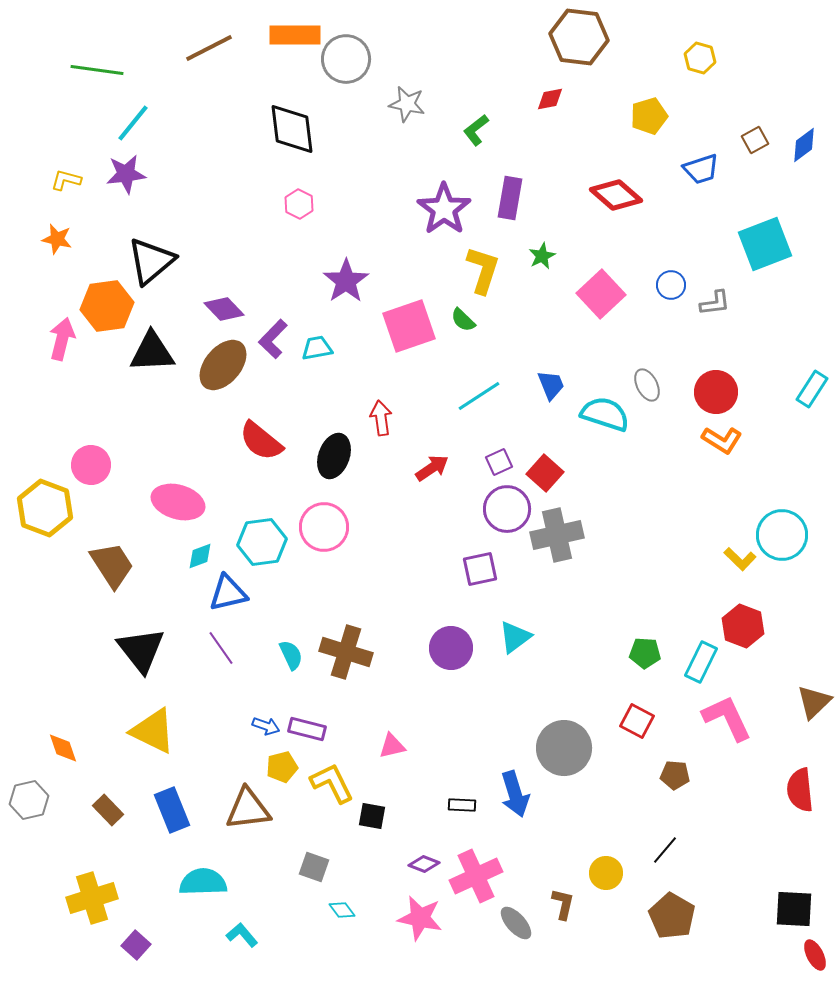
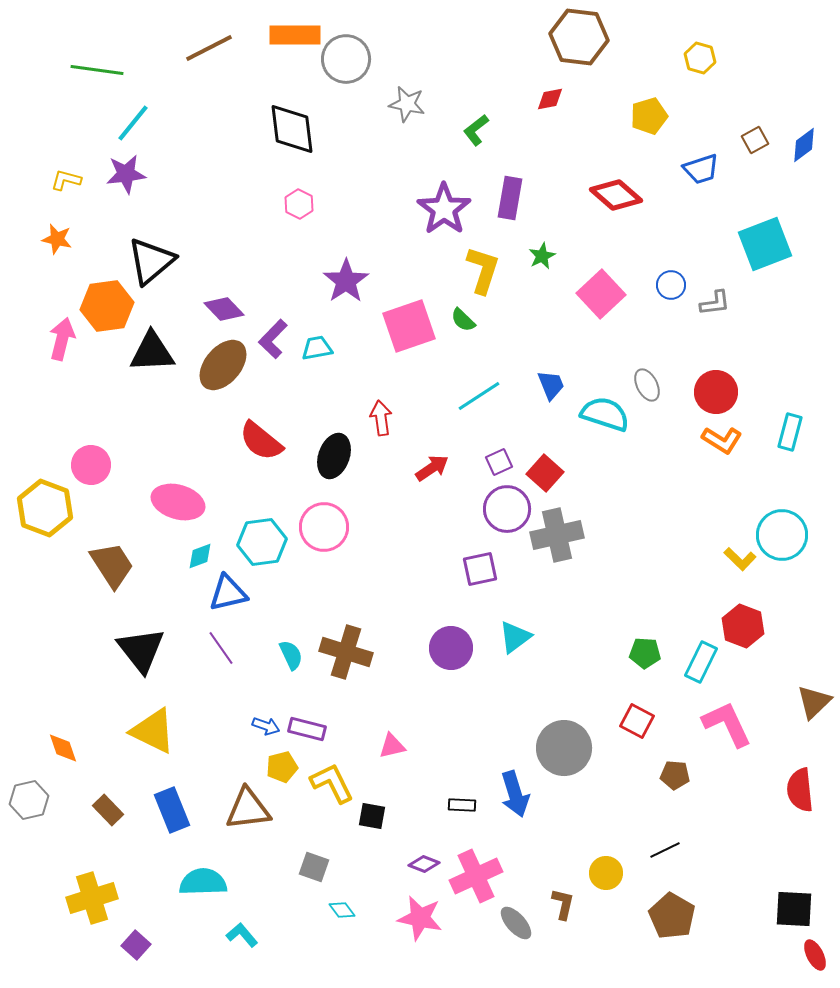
cyan rectangle at (812, 389): moved 22 px left, 43 px down; rotated 18 degrees counterclockwise
pink L-shape at (727, 718): moved 6 px down
black line at (665, 850): rotated 24 degrees clockwise
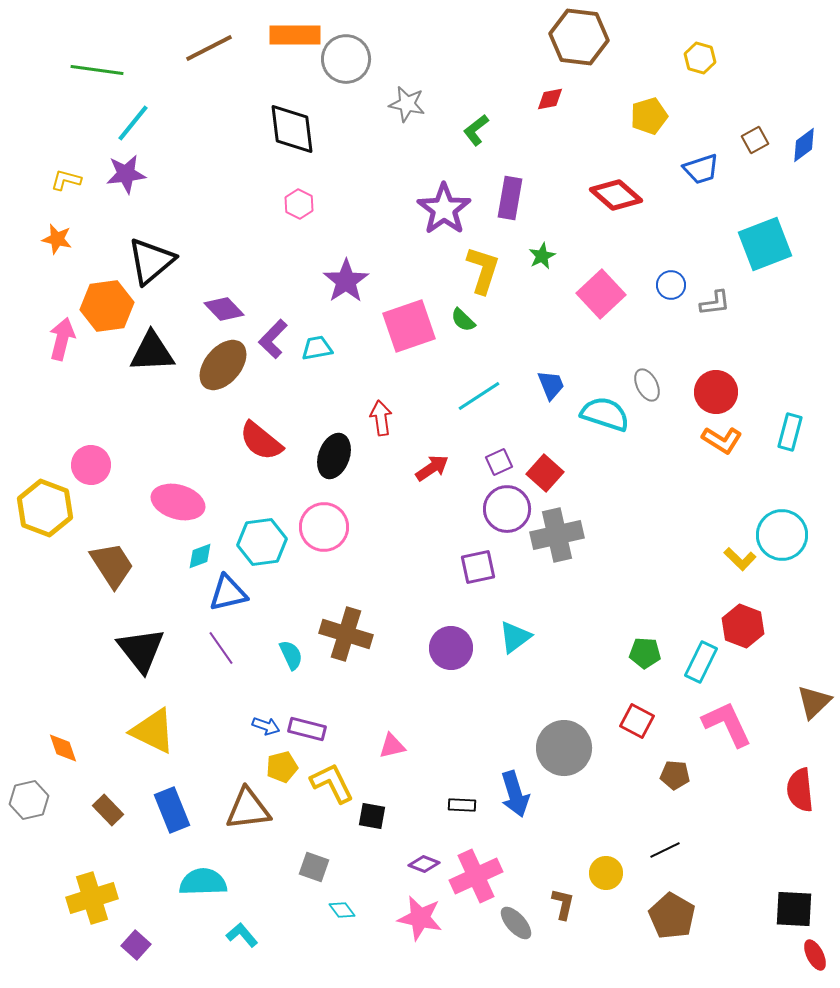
purple square at (480, 569): moved 2 px left, 2 px up
brown cross at (346, 652): moved 18 px up
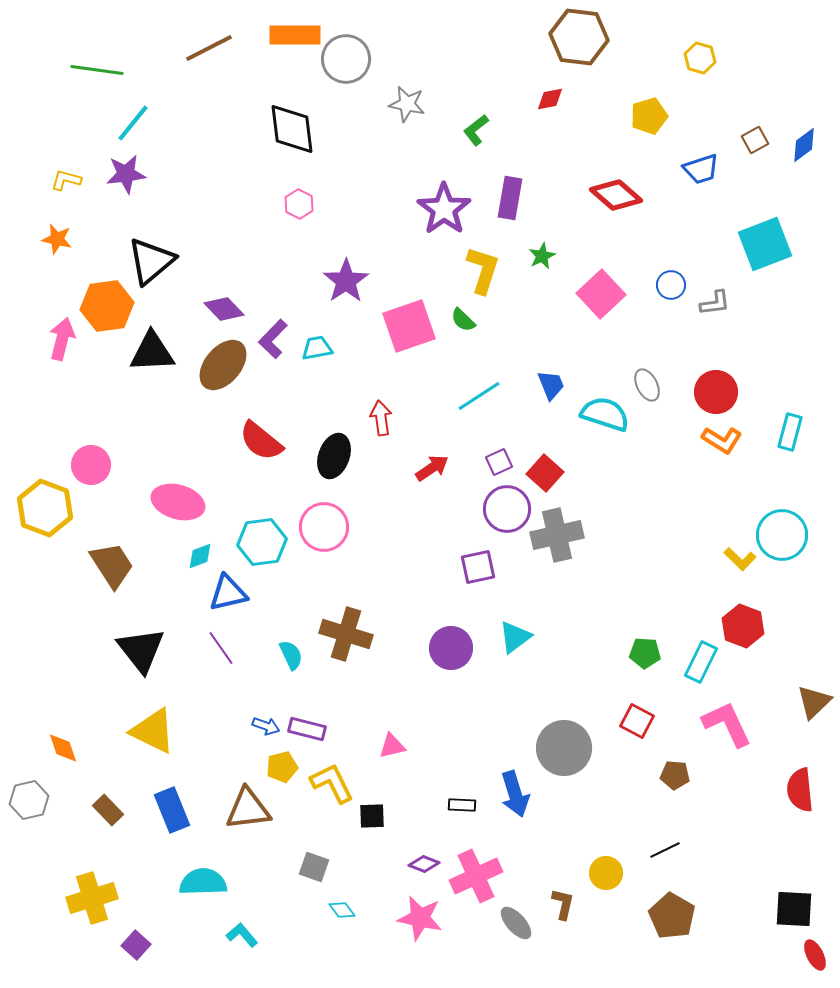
black square at (372, 816): rotated 12 degrees counterclockwise
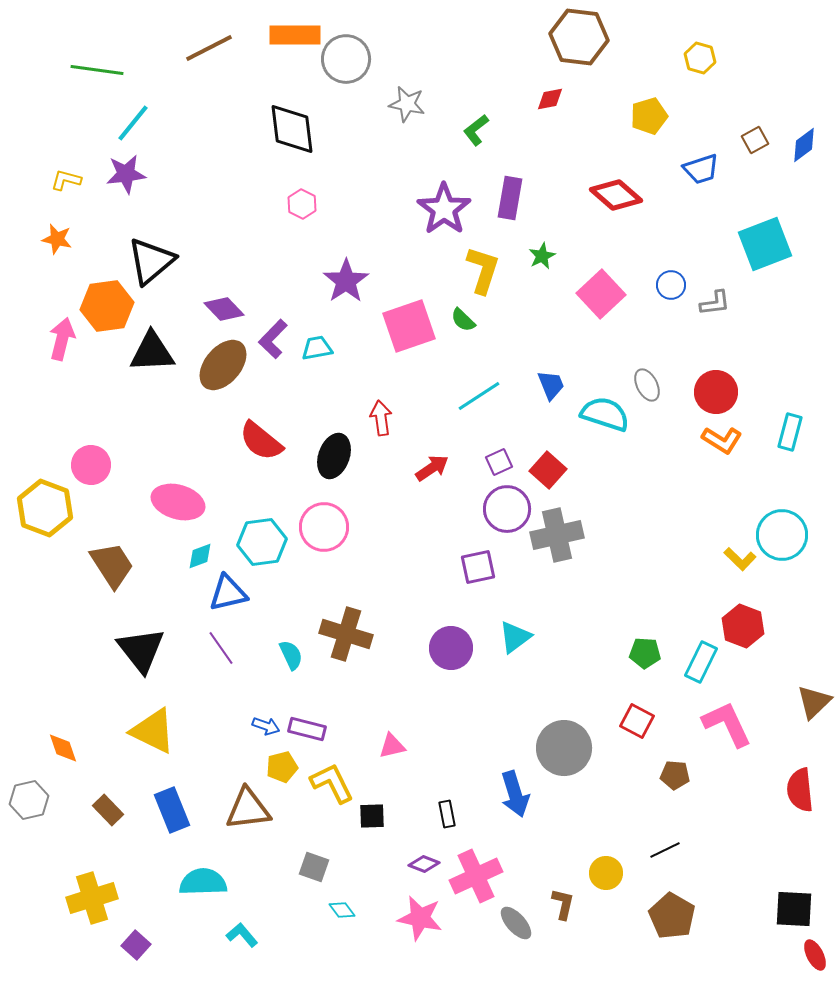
pink hexagon at (299, 204): moved 3 px right
red square at (545, 473): moved 3 px right, 3 px up
black rectangle at (462, 805): moved 15 px left, 9 px down; rotated 76 degrees clockwise
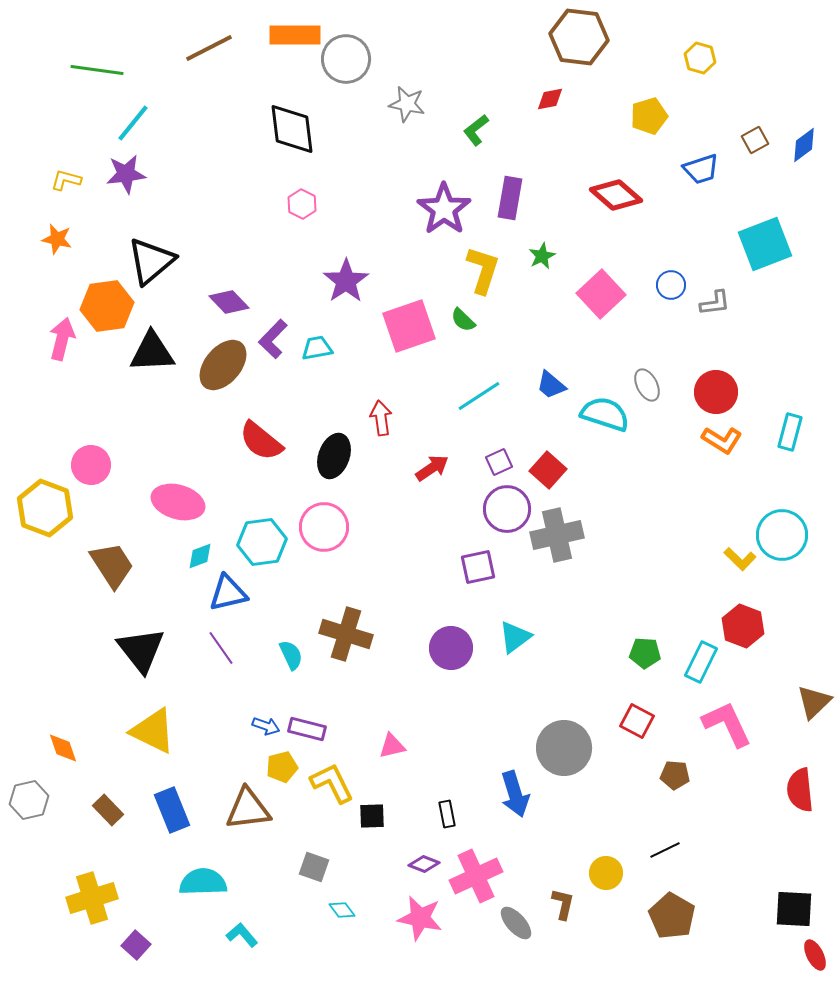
purple diamond at (224, 309): moved 5 px right, 7 px up
blue trapezoid at (551, 385): rotated 152 degrees clockwise
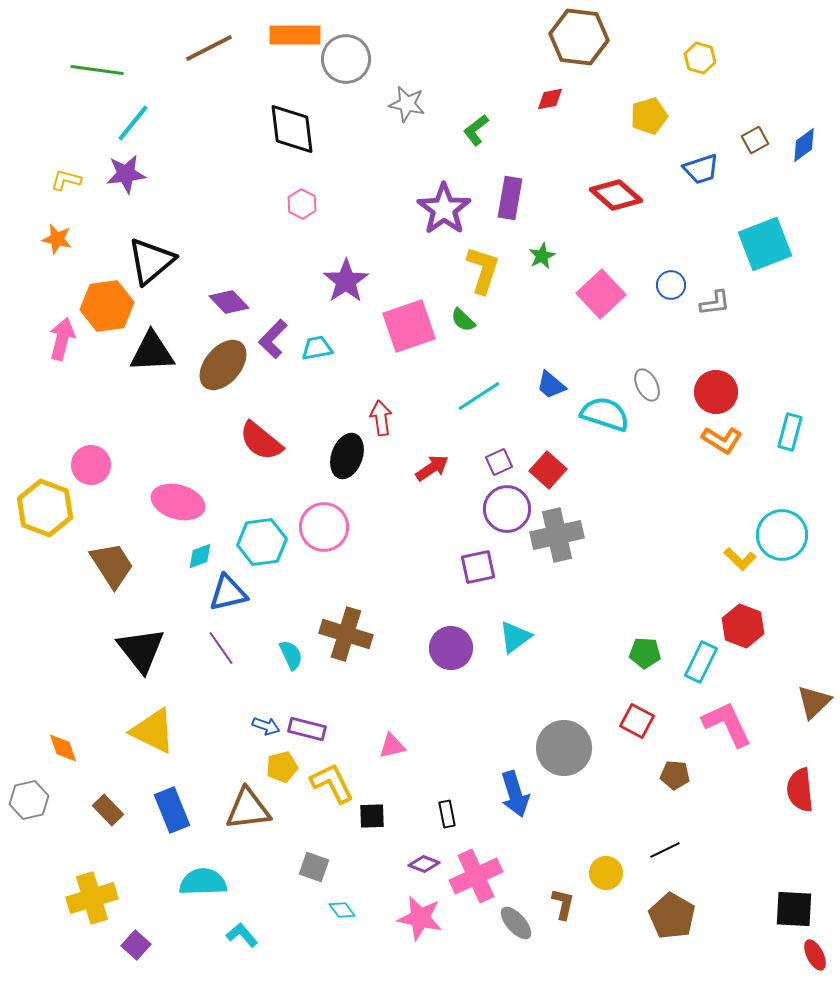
black ellipse at (334, 456): moved 13 px right
